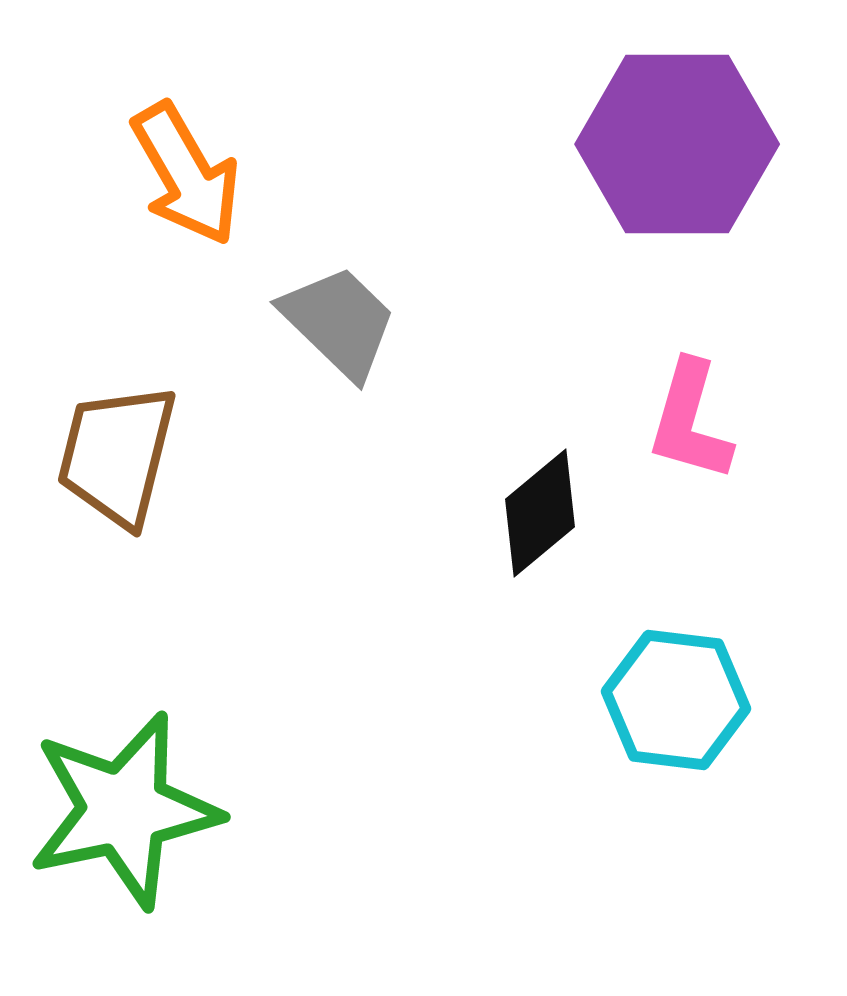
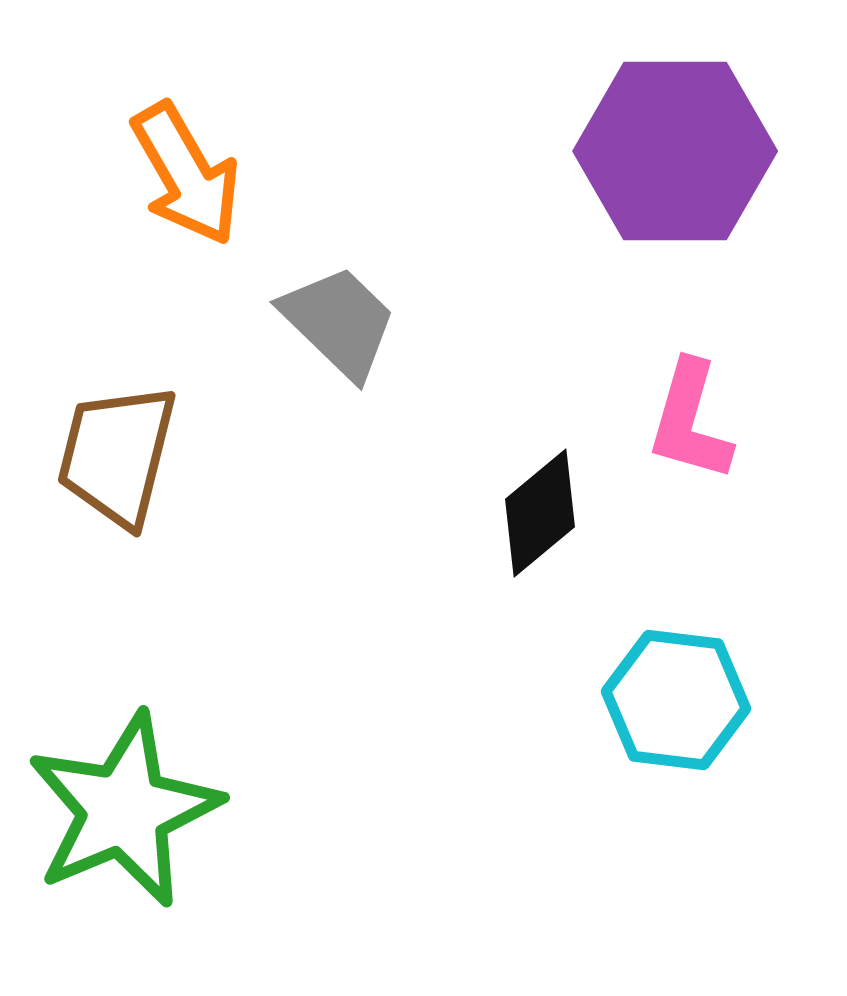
purple hexagon: moved 2 px left, 7 px down
green star: rotated 11 degrees counterclockwise
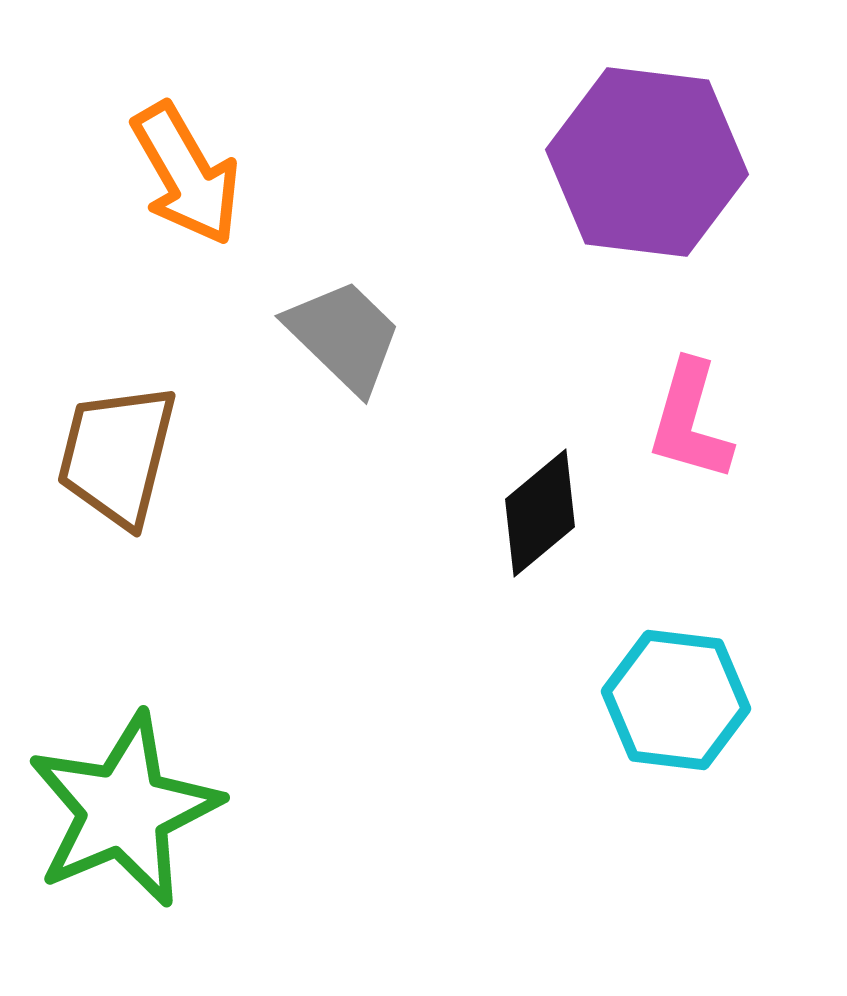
purple hexagon: moved 28 px left, 11 px down; rotated 7 degrees clockwise
gray trapezoid: moved 5 px right, 14 px down
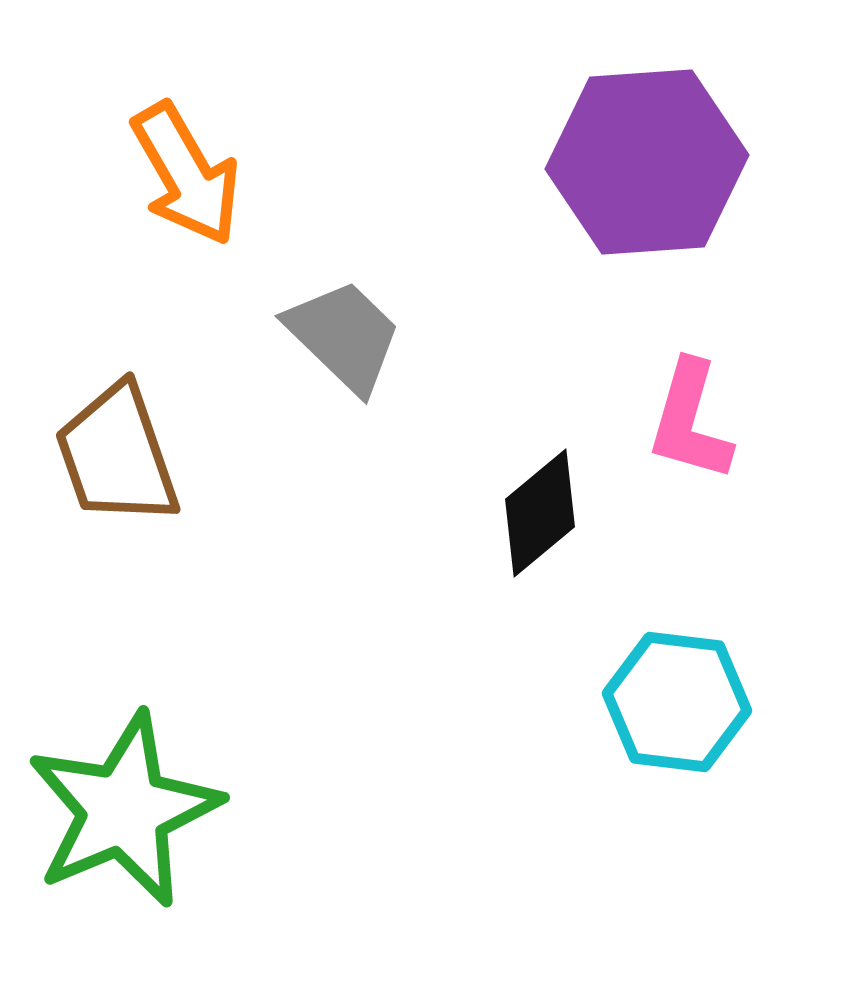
purple hexagon: rotated 11 degrees counterclockwise
brown trapezoid: rotated 33 degrees counterclockwise
cyan hexagon: moved 1 px right, 2 px down
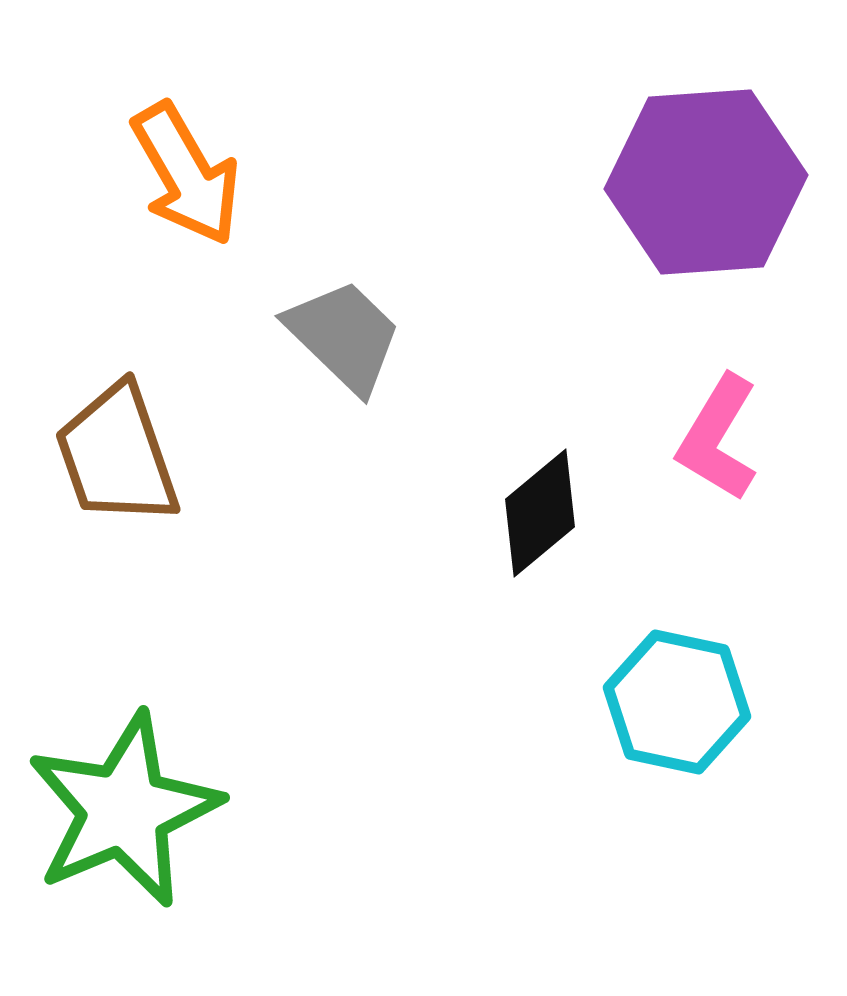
purple hexagon: moved 59 px right, 20 px down
pink L-shape: moved 28 px right, 17 px down; rotated 15 degrees clockwise
cyan hexagon: rotated 5 degrees clockwise
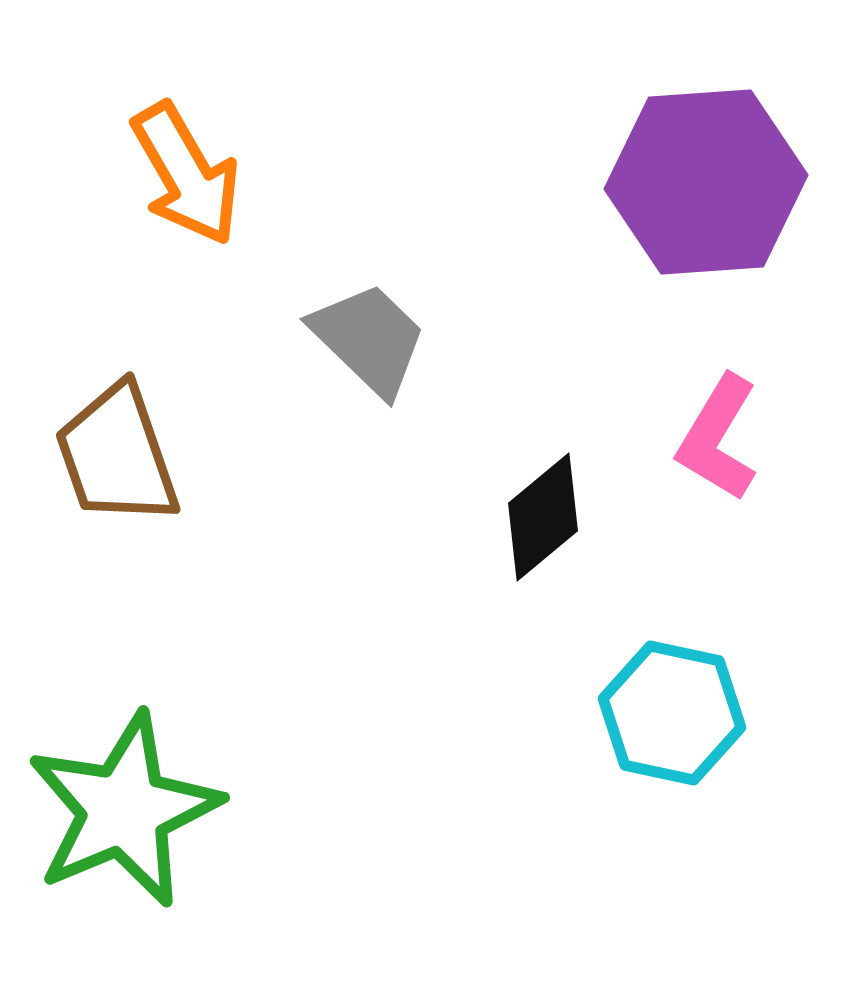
gray trapezoid: moved 25 px right, 3 px down
black diamond: moved 3 px right, 4 px down
cyan hexagon: moved 5 px left, 11 px down
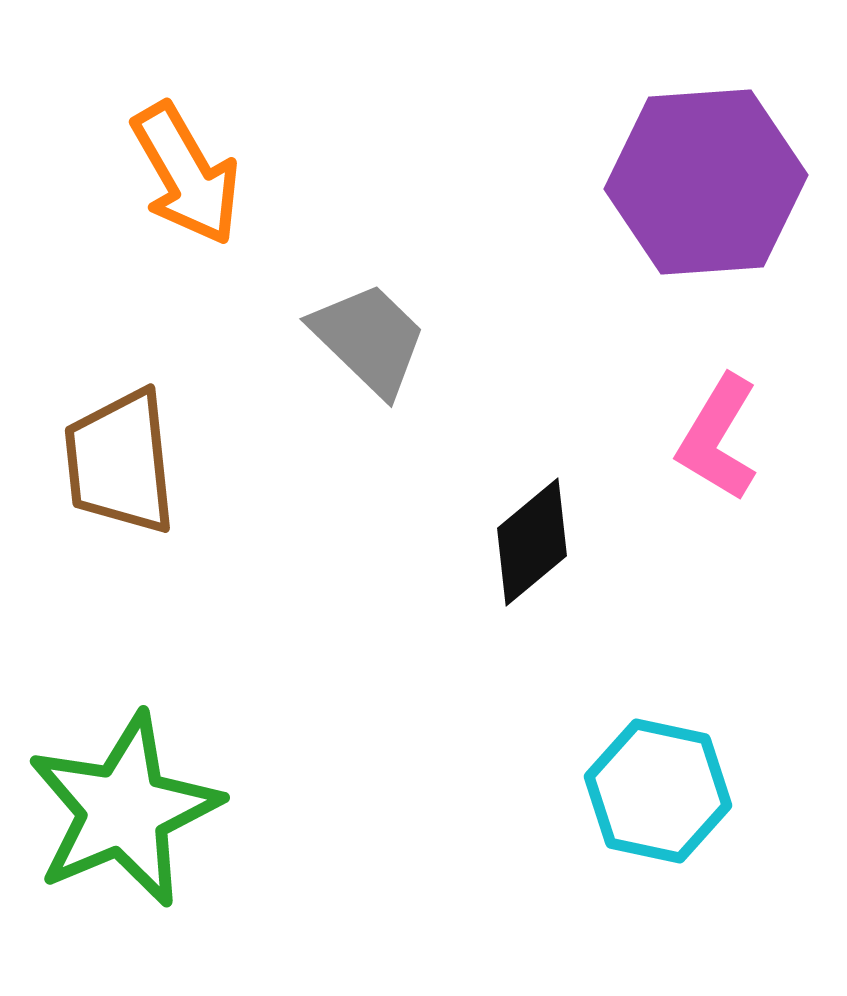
brown trapezoid: moved 3 px right, 7 px down; rotated 13 degrees clockwise
black diamond: moved 11 px left, 25 px down
cyan hexagon: moved 14 px left, 78 px down
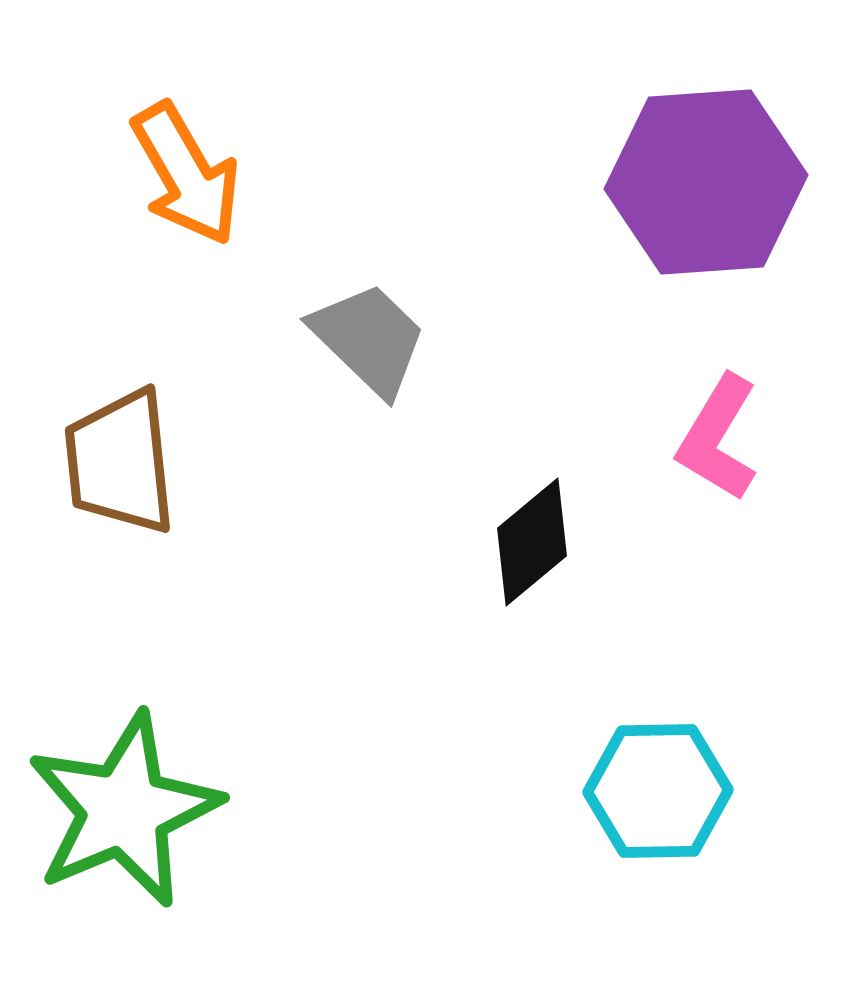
cyan hexagon: rotated 13 degrees counterclockwise
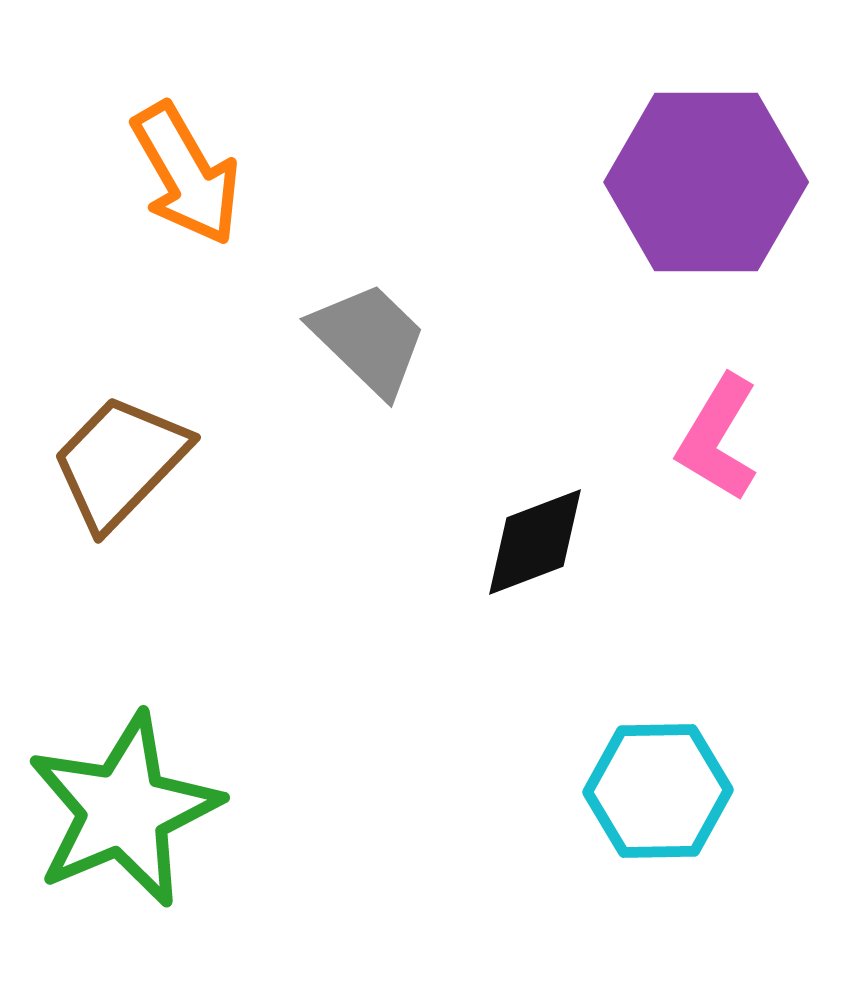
purple hexagon: rotated 4 degrees clockwise
brown trapezoid: rotated 50 degrees clockwise
black diamond: moved 3 px right; rotated 19 degrees clockwise
